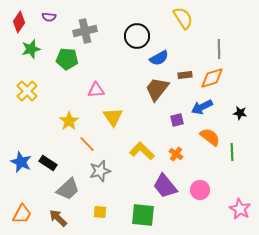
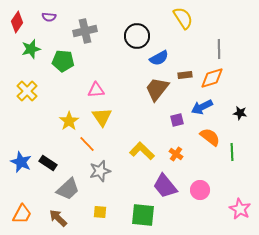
red diamond: moved 2 px left
green pentagon: moved 4 px left, 2 px down
yellow triangle: moved 11 px left
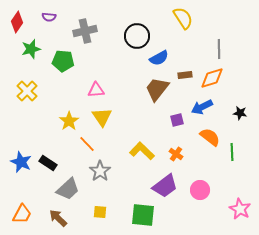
gray star: rotated 20 degrees counterclockwise
purple trapezoid: rotated 88 degrees counterclockwise
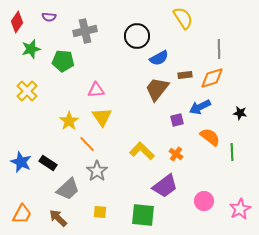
blue arrow: moved 2 px left
gray star: moved 3 px left
pink circle: moved 4 px right, 11 px down
pink star: rotated 15 degrees clockwise
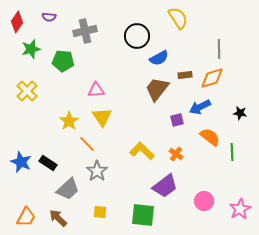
yellow semicircle: moved 5 px left
orange trapezoid: moved 4 px right, 3 px down
